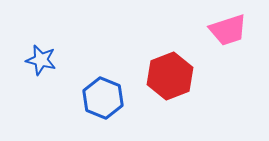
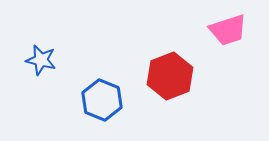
blue hexagon: moved 1 px left, 2 px down
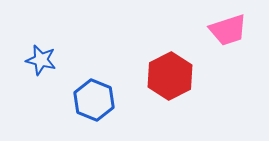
red hexagon: rotated 6 degrees counterclockwise
blue hexagon: moved 8 px left
